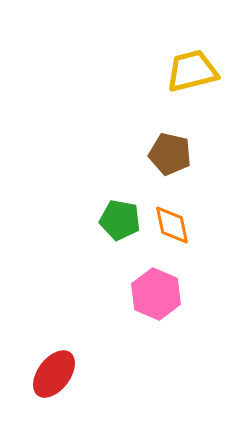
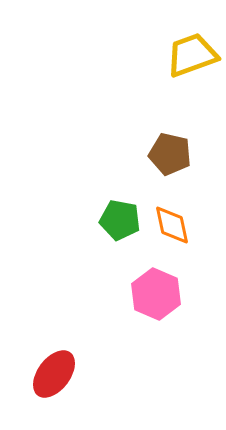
yellow trapezoid: moved 16 px up; rotated 6 degrees counterclockwise
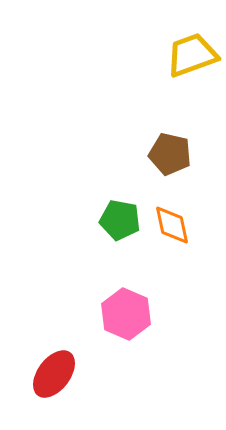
pink hexagon: moved 30 px left, 20 px down
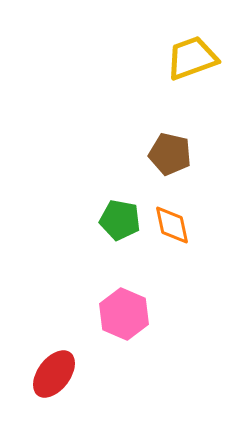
yellow trapezoid: moved 3 px down
pink hexagon: moved 2 px left
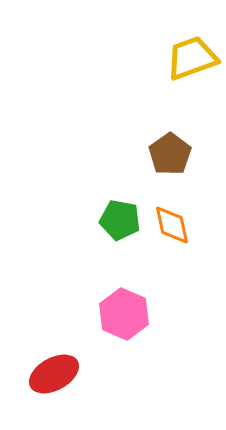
brown pentagon: rotated 24 degrees clockwise
red ellipse: rotated 24 degrees clockwise
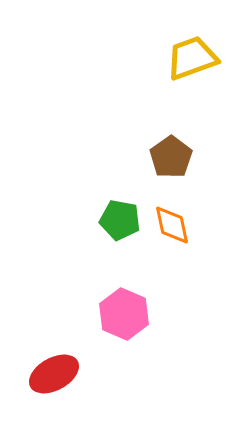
brown pentagon: moved 1 px right, 3 px down
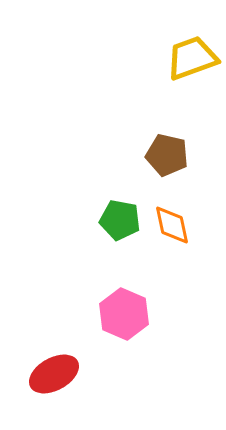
brown pentagon: moved 4 px left, 2 px up; rotated 24 degrees counterclockwise
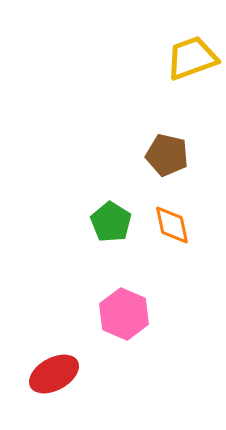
green pentagon: moved 9 px left, 2 px down; rotated 21 degrees clockwise
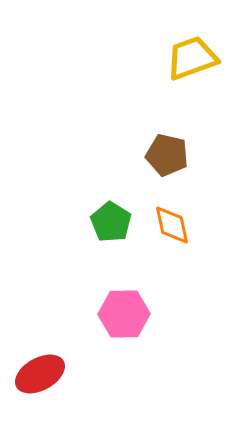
pink hexagon: rotated 24 degrees counterclockwise
red ellipse: moved 14 px left
